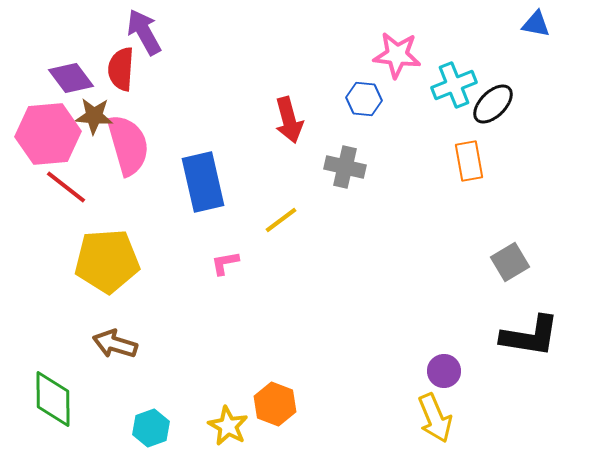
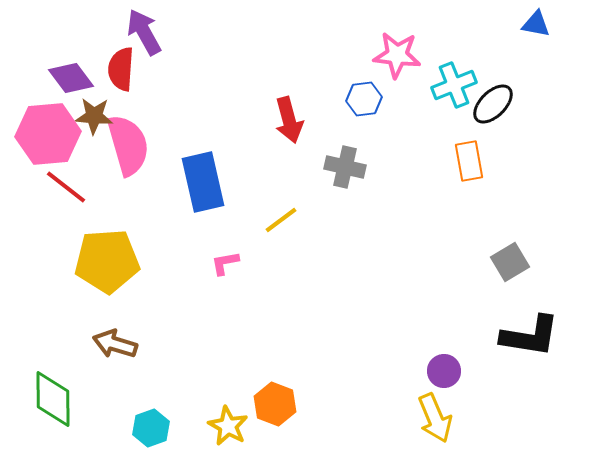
blue hexagon: rotated 12 degrees counterclockwise
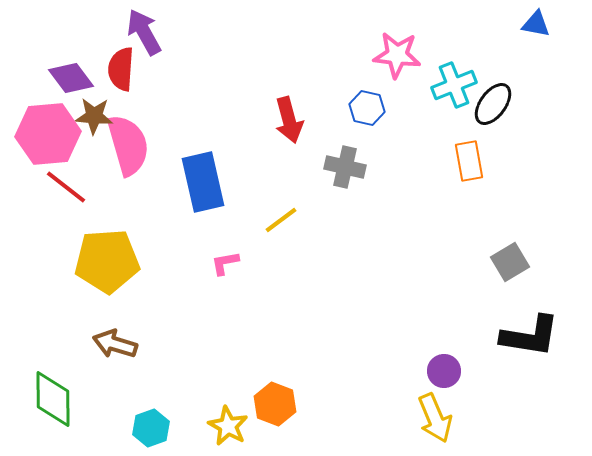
blue hexagon: moved 3 px right, 9 px down; rotated 20 degrees clockwise
black ellipse: rotated 9 degrees counterclockwise
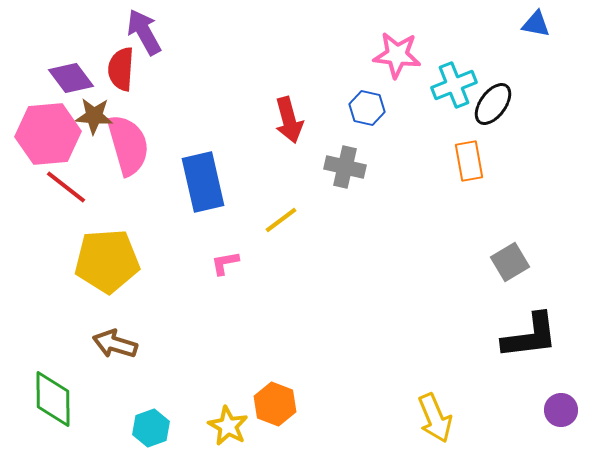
black L-shape: rotated 16 degrees counterclockwise
purple circle: moved 117 px right, 39 px down
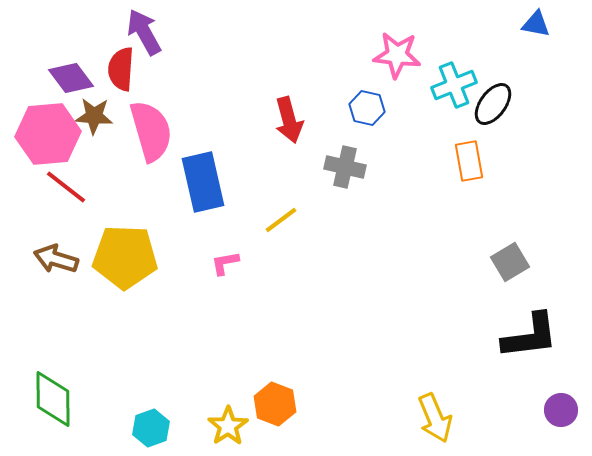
pink semicircle: moved 23 px right, 14 px up
yellow pentagon: moved 18 px right, 4 px up; rotated 6 degrees clockwise
brown arrow: moved 59 px left, 85 px up
yellow star: rotated 9 degrees clockwise
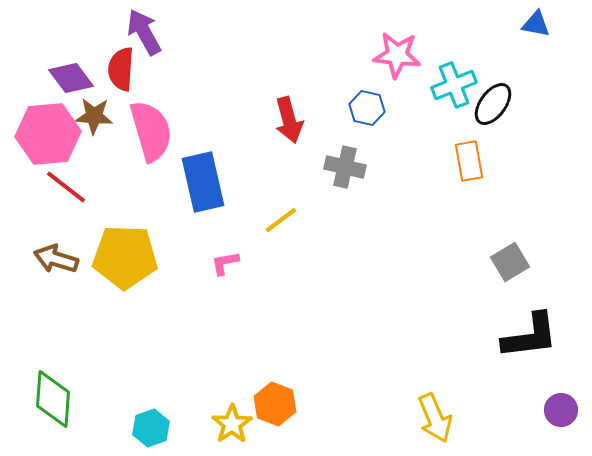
green diamond: rotated 4 degrees clockwise
yellow star: moved 4 px right, 2 px up
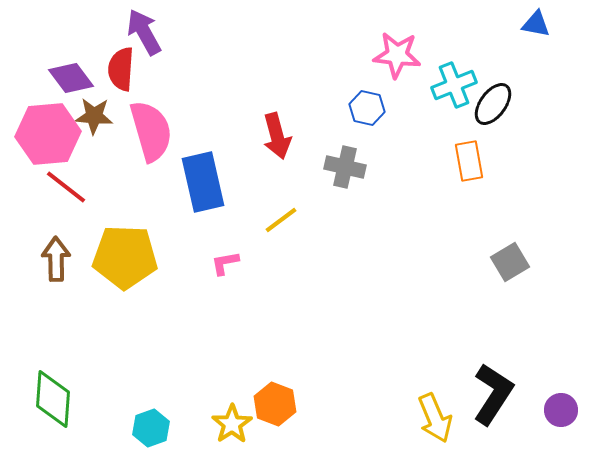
red arrow: moved 12 px left, 16 px down
brown arrow: rotated 72 degrees clockwise
black L-shape: moved 37 px left, 58 px down; rotated 50 degrees counterclockwise
